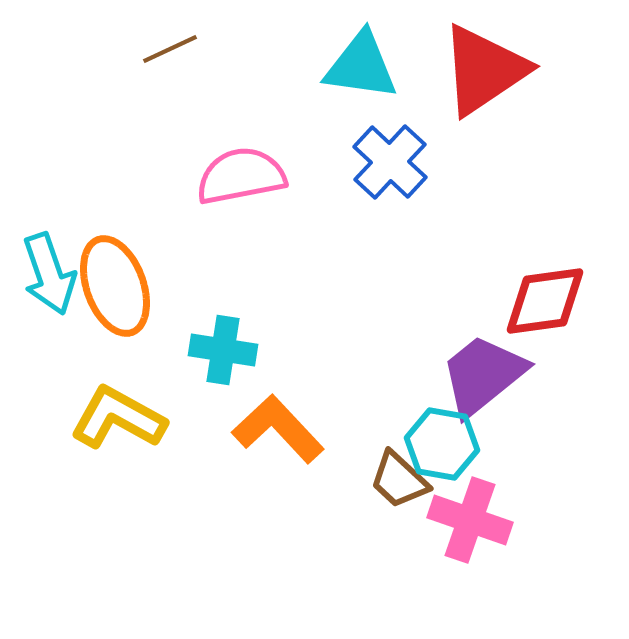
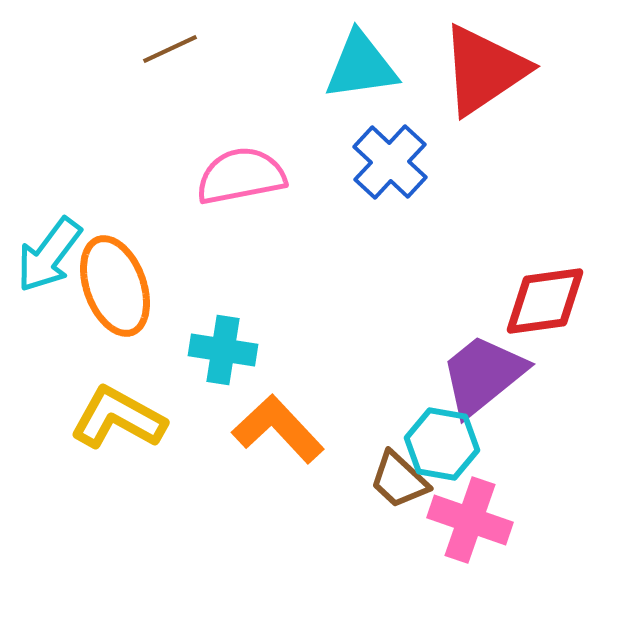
cyan triangle: rotated 16 degrees counterclockwise
cyan arrow: moved 19 px up; rotated 56 degrees clockwise
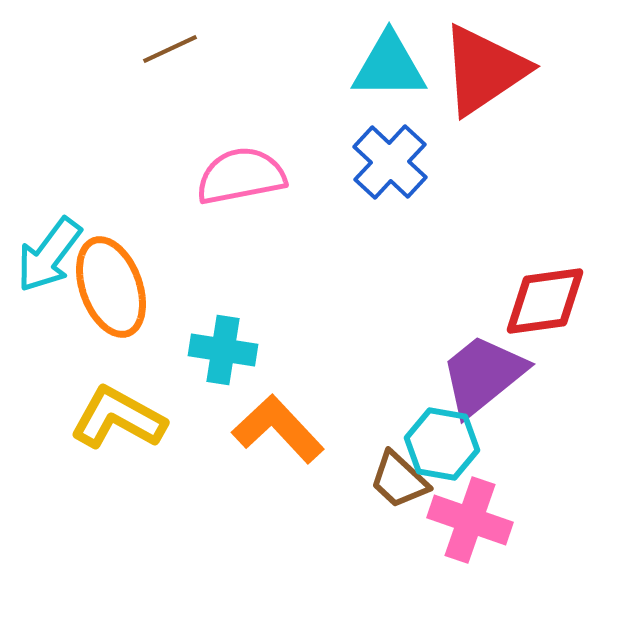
cyan triangle: moved 28 px right; rotated 8 degrees clockwise
orange ellipse: moved 4 px left, 1 px down
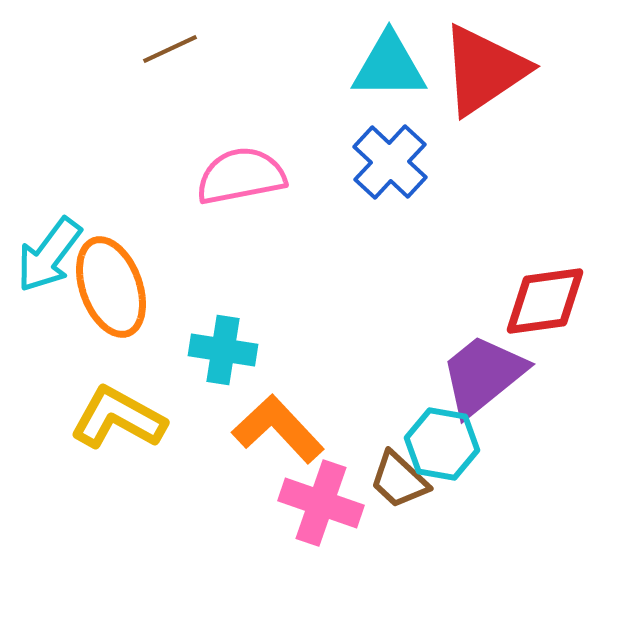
pink cross: moved 149 px left, 17 px up
